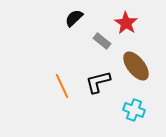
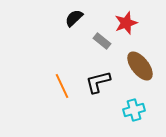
red star: rotated 20 degrees clockwise
brown ellipse: moved 4 px right
cyan cross: rotated 35 degrees counterclockwise
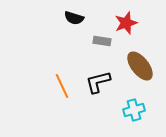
black semicircle: rotated 120 degrees counterclockwise
gray rectangle: rotated 30 degrees counterclockwise
